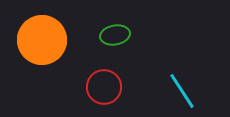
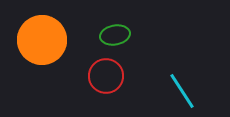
red circle: moved 2 px right, 11 px up
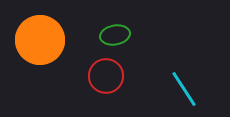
orange circle: moved 2 px left
cyan line: moved 2 px right, 2 px up
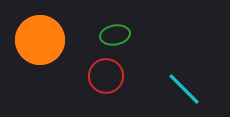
cyan line: rotated 12 degrees counterclockwise
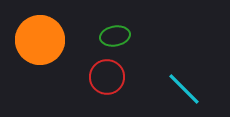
green ellipse: moved 1 px down
red circle: moved 1 px right, 1 px down
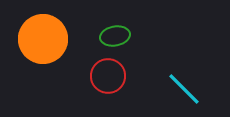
orange circle: moved 3 px right, 1 px up
red circle: moved 1 px right, 1 px up
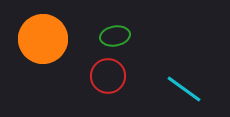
cyan line: rotated 9 degrees counterclockwise
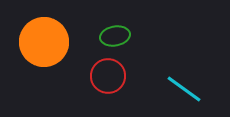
orange circle: moved 1 px right, 3 px down
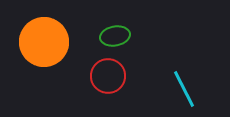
cyan line: rotated 27 degrees clockwise
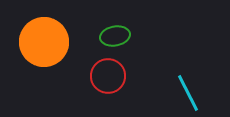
cyan line: moved 4 px right, 4 px down
